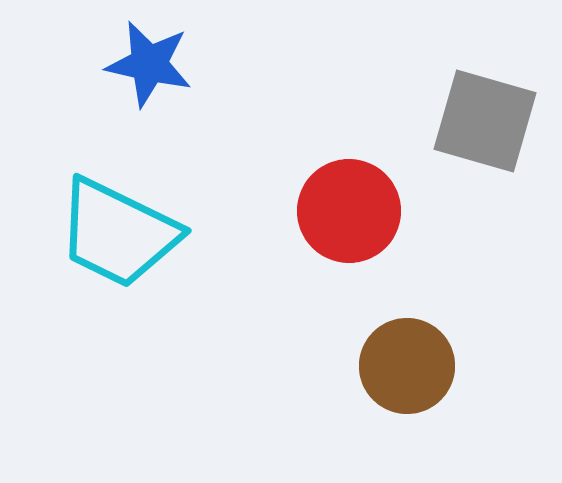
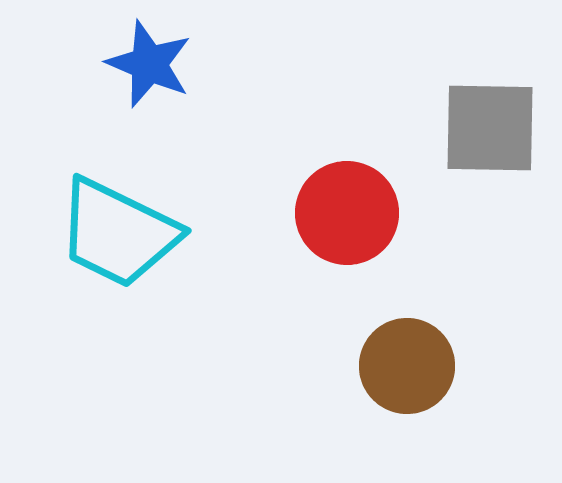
blue star: rotated 10 degrees clockwise
gray square: moved 5 px right, 7 px down; rotated 15 degrees counterclockwise
red circle: moved 2 px left, 2 px down
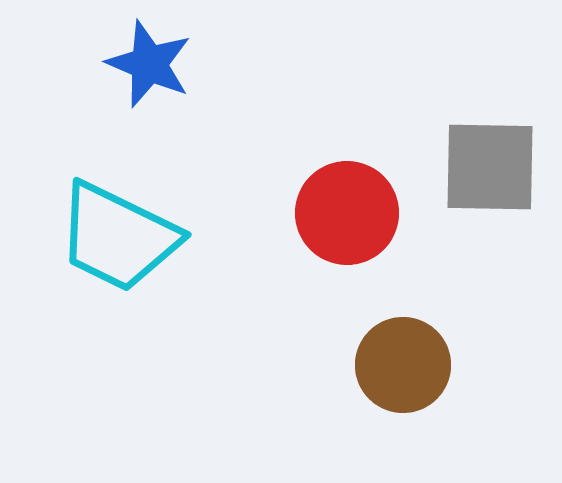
gray square: moved 39 px down
cyan trapezoid: moved 4 px down
brown circle: moved 4 px left, 1 px up
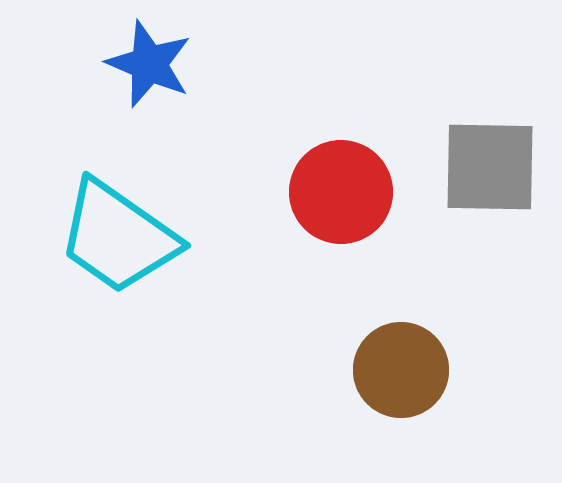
red circle: moved 6 px left, 21 px up
cyan trapezoid: rotated 9 degrees clockwise
brown circle: moved 2 px left, 5 px down
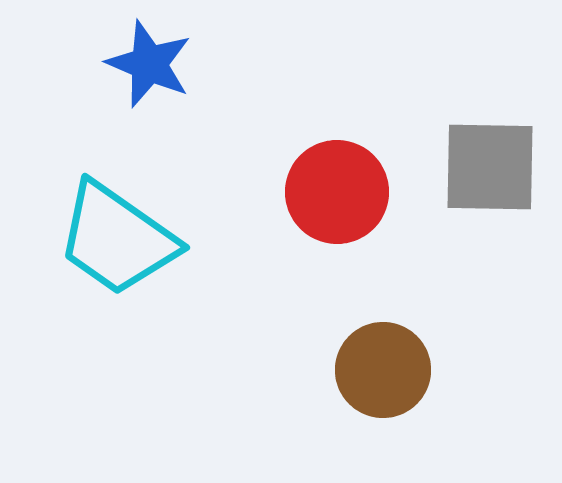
red circle: moved 4 px left
cyan trapezoid: moved 1 px left, 2 px down
brown circle: moved 18 px left
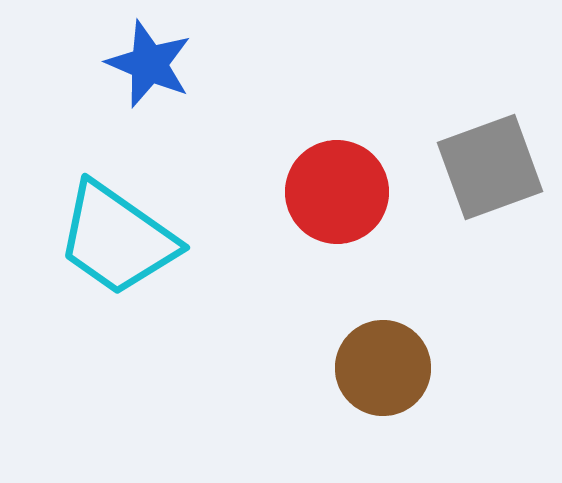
gray square: rotated 21 degrees counterclockwise
brown circle: moved 2 px up
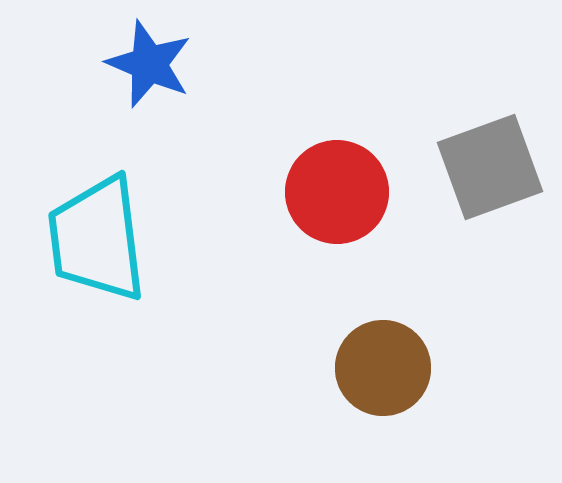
cyan trapezoid: moved 20 px left; rotated 48 degrees clockwise
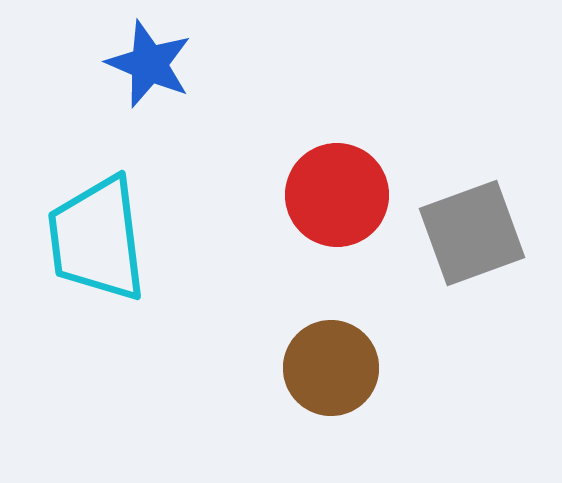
gray square: moved 18 px left, 66 px down
red circle: moved 3 px down
brown circle: moved 52 px left
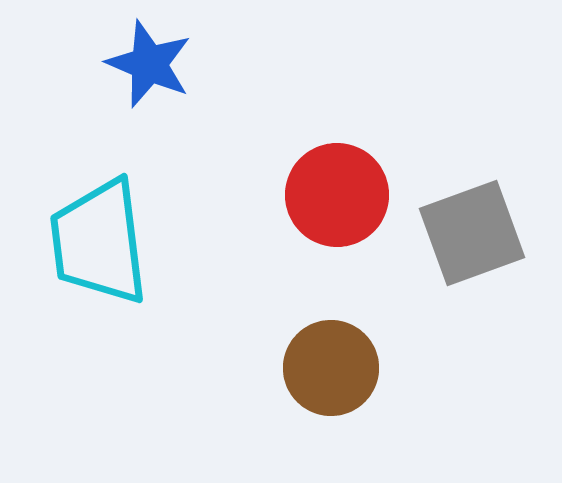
cyan trapezoid: moved 2 px right, 3 px down
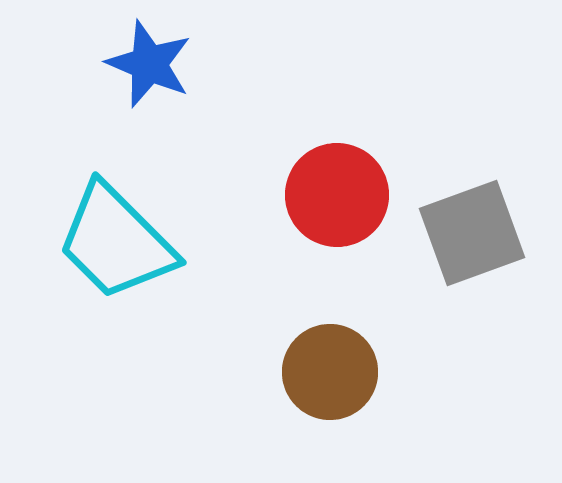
cyan trapezoid: moved 17 px right; rotated 38 degrees counterclockwise
brown circle: moved 1 px left, 4 px down
